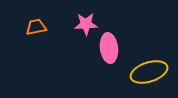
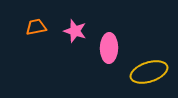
pink star: moved 11 px left, 7 px down; rotated 20 degrees clockwise
pink ellipse: rotated 8 degrees clockwise
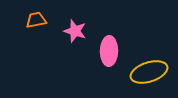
orange trapezoid: moved 7 px up
pink ellipse: moved 3 px down
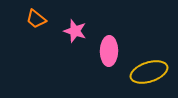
orange trapezoid: moved 1 px up; rotated 130 degrees counterclockwise
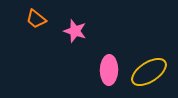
pink ellipse: moved 19 px down
yellow ellipse: rotated 15 degrees counterclockwise
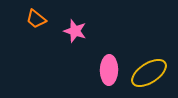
yellow ellipse: moved 1 px down
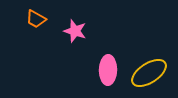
orange trapezoid: rotated 10 degrees counterclockwise
pink ellipse: moved 1 px left
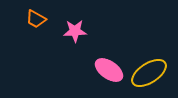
pink star: rotated 20 degrees counterclockwise
pink ellipse: moved 1 px right; rotated 56 degrees counterclockwise
